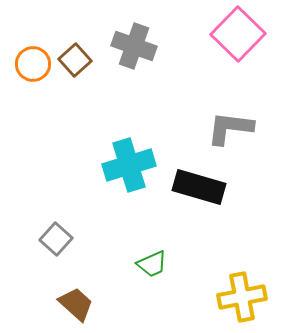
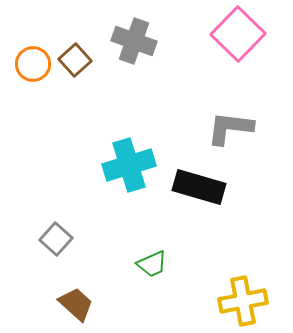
gray cross: moved 5 px up
yellow cross: moved 1 px right, 4 px down
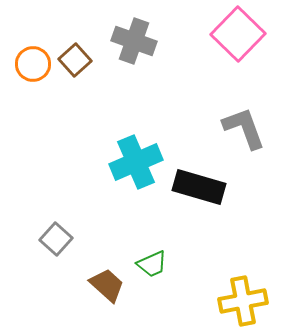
gray L-shape: moved 14 px right; rotated 63 degrees clockwise
cyan cross: moved 7 px right, 3 px up; rotated 6 degrees counterclockwise
brown trapezoid: moved 31 px right, 19 px up
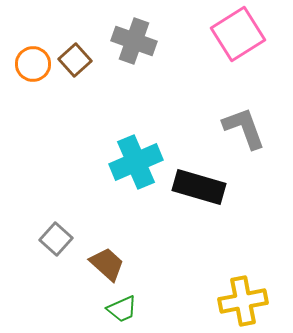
pink square: rotated 14 degrees clockwise
green trapezoid: moved 30 px left, 45 px down
brown trapezoid: moved 21 px up
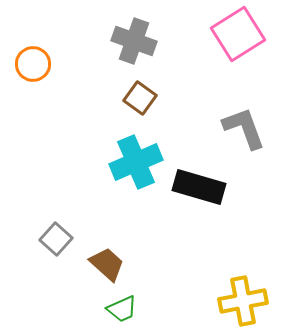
brown square: moved 65 px right, 38 px down; rotated 12 degrees counterclockwise
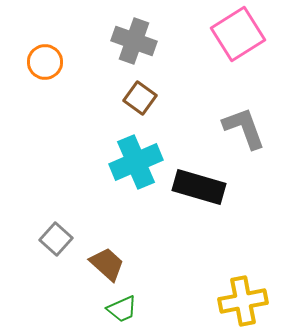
orange circle: moved 12 px right, 2 px up
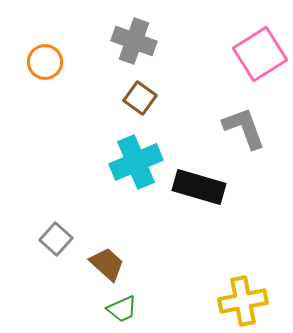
pink square: moved 22 px right, 20 px down
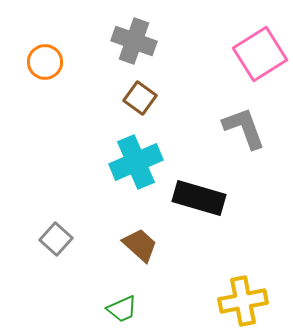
black rectangle: moved 11 px down
brown trapezoid: moved 33 px right, 19 px up
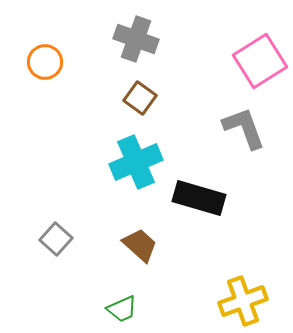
gray cross: moved 2 px right, 2 px up
pink square: moved 7 px down
yellow cross: rotated 9 degrees counterclockwise
